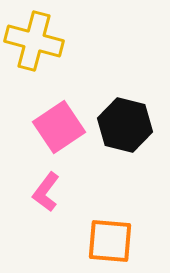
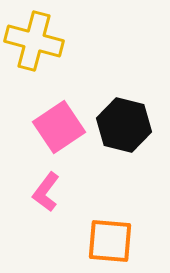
black hexagon: moved 1 px left
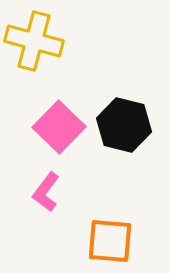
pink square: rotated 12 degrees counterclockwise
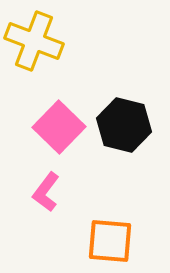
yellow cross: rotated 6 degrees clockwise
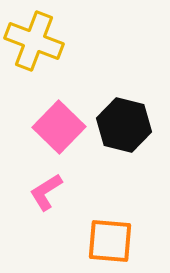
pink L-shape: rotated 21 degrees clockwise
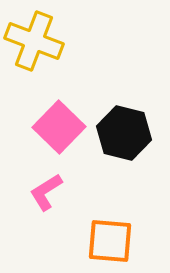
black hexagon: moved 8 px down
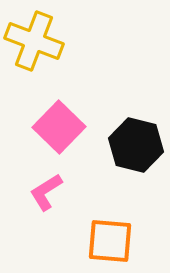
black hexagon: moved 12 px right, 12 px down
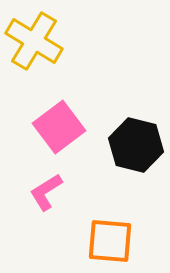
yellow cross: rotated 10 degrees clockwise
pink square: rotated 9 degrees clockwise
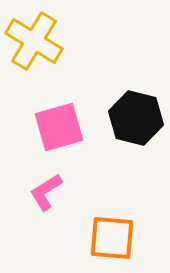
pink square: rotated 21 degrees clockwise
black hexagon: moved 27 px up
orange square: moved 2 px right, 3 px up
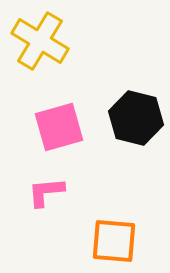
yellow cross: moved 6 px right
pink L-shape: rotated 27 degrees clockwise
orange square: moved 2 px right, 3 px down
